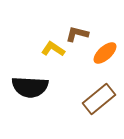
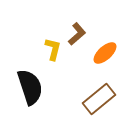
brown L-shape: rotated 125 degrees clockwise
yellow L-shape: rotated 70 degrees clockwise
black semicircle: rotated 111 degrees counterclockwise
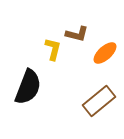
brown L-shape: rotated 55 degrees clockwise
black semicircle: moved 2 px left; rotated 39 degrees clockwise
brown rectangle: moved 2 px down
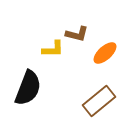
yellow L-shape: rotated 75 degrees clockwise
black semicircle: moved 1 px down
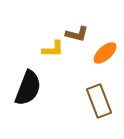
brown rectangle: rotated 72 degrees counterclockwise
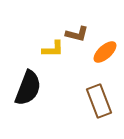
orange ellipse: moved 1 px up
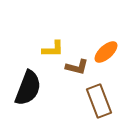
brown L-shape: moved 33 px down
orange ellipse: moved 1 px right
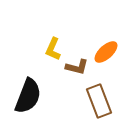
yellow L-shape: rotated 115 degrees clockwise
black semicircle: moved 8 px down
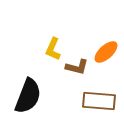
brown rectangle: rotated 64 degrees counterclockwise
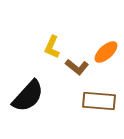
yellow L-shape: moved 1 px left, 2 px up
brown L-shape: rotated 25 degrees clockwise
black semicircle: rotated 21 degrees clockwise
